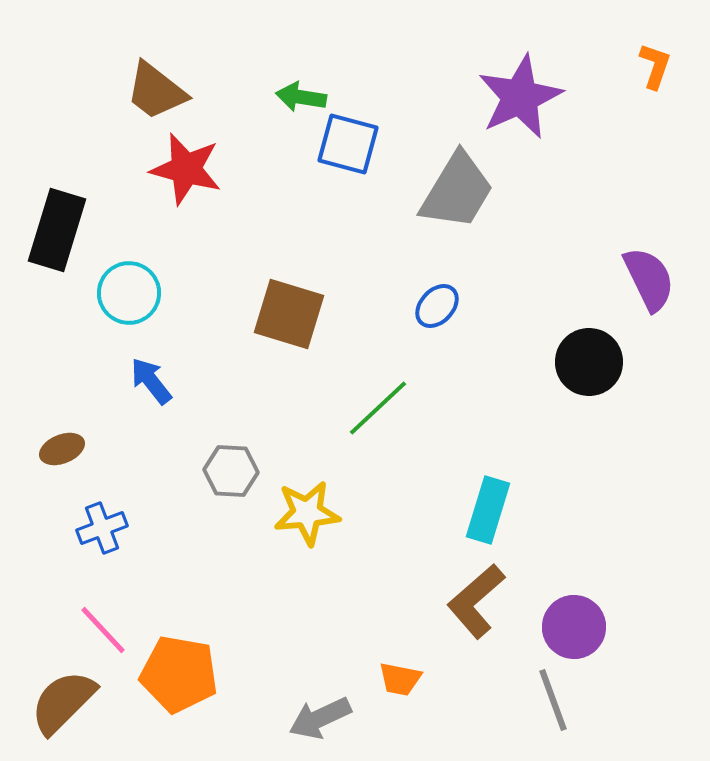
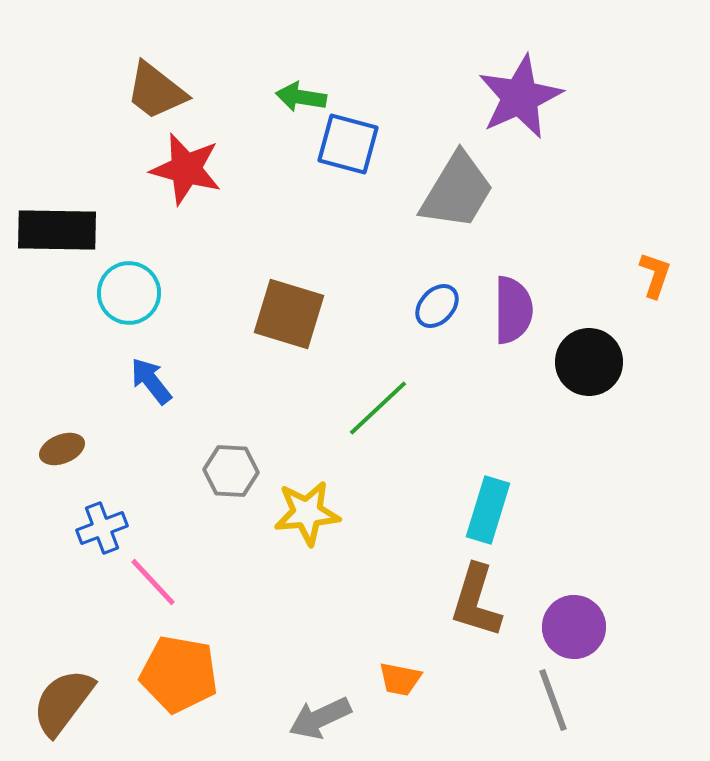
orange L-shape: moved 209 px down
black rectangle: rotated 74 degrees clockwise
purple semicircle: moved 136 px left, 31 px down; rotated 26 degrees clockwise
brown L-shape: rotated 32 degrees counterclockwise
pink line: moved 50 px right, 48 px up
brown semicircle: rotated 8 degrees counterclockwise
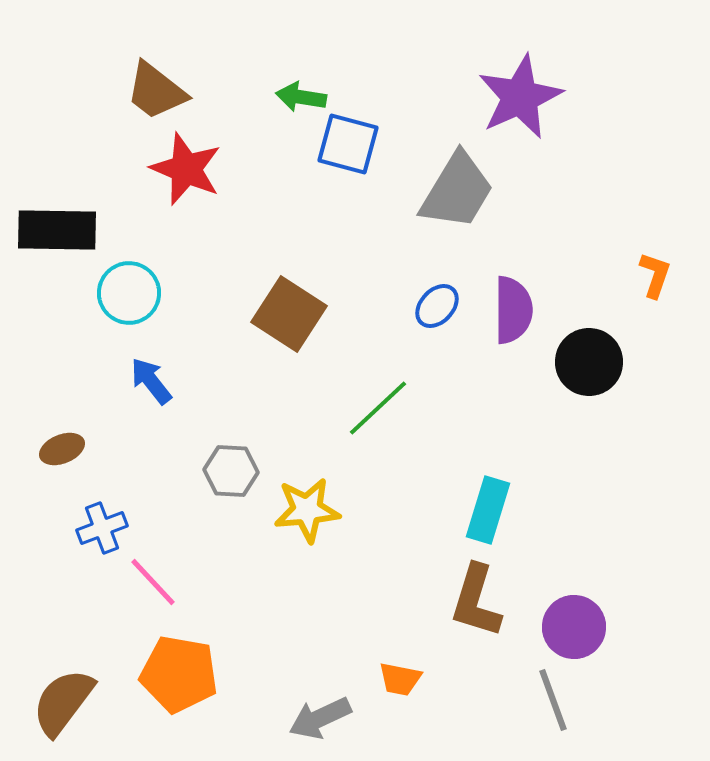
red star: rotated 8 degrees clockwise
brown square: rotated 16 degrees clockwise
yellow star: moved 3 px up
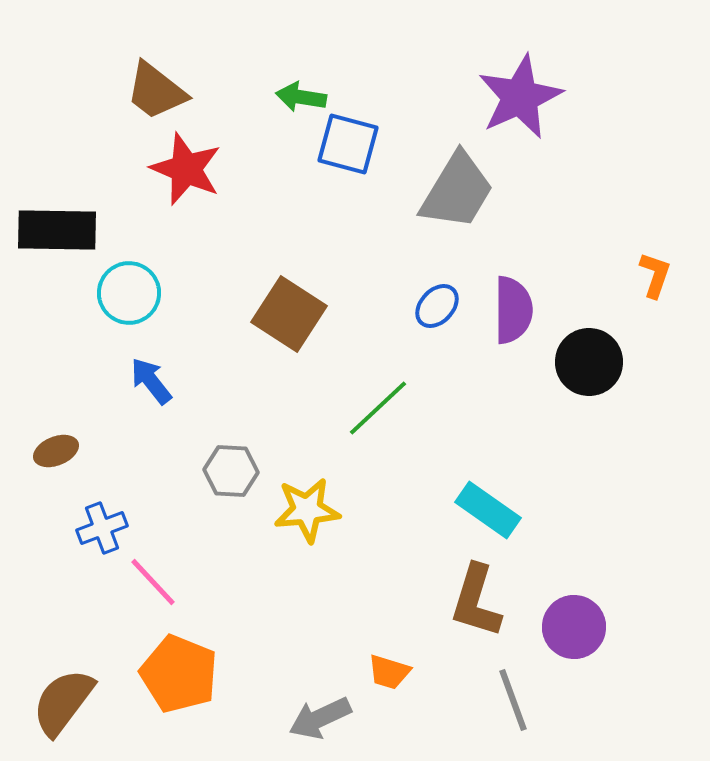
brown ellipse: moved 6 px left, 2 px down
cyan rectangle: rotated 72 degrees counterclockwise
orange pentagon: rotated 12 degrees clockwise
orange trapezoid: moved 11 px left, 7 px up; rotated 6 degrees clockwise
gray line: moved 40 px left
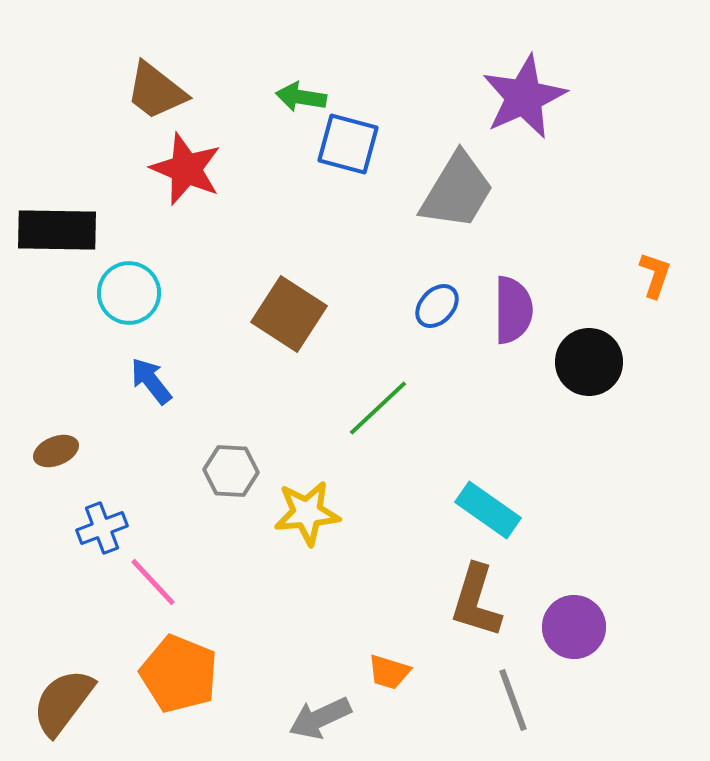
purple star: moved 4 px right
yellow star: moved 3 px down
